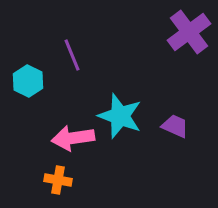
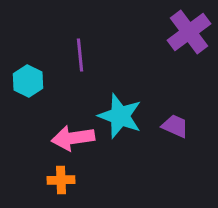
purple line: moved 8 px right; rotated 16 degrees clockwise
orange cross: moved 3 px right; rotated 12 degrees counterclockwise
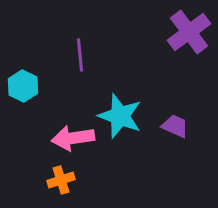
cyan hexagon: moved 5 px left, 5 px down
orange cross: rotated 16 degrees counterclockwise
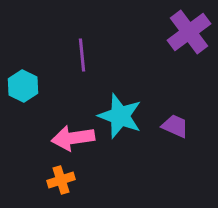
purple line: moved 2 px right
